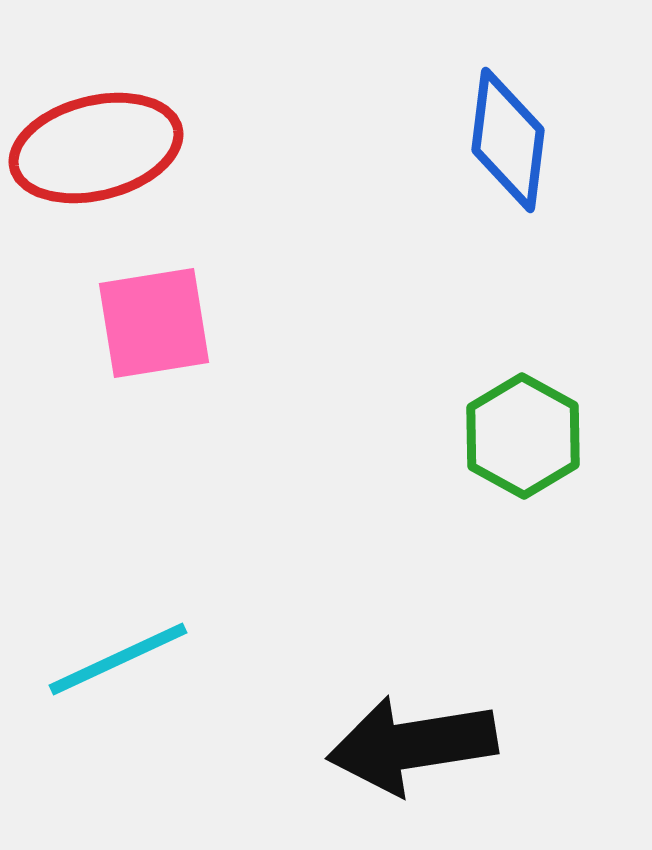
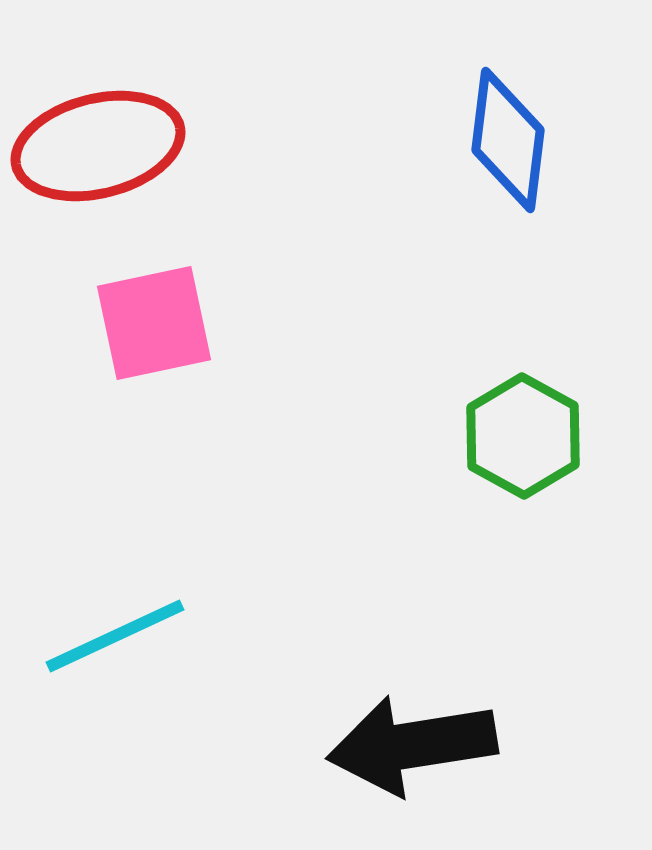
red ellipse: moved 2 px right, 2 px up
pink square: rotated 3 degrees counterclockwise
cyan line: moved 3 px left, 23 px up
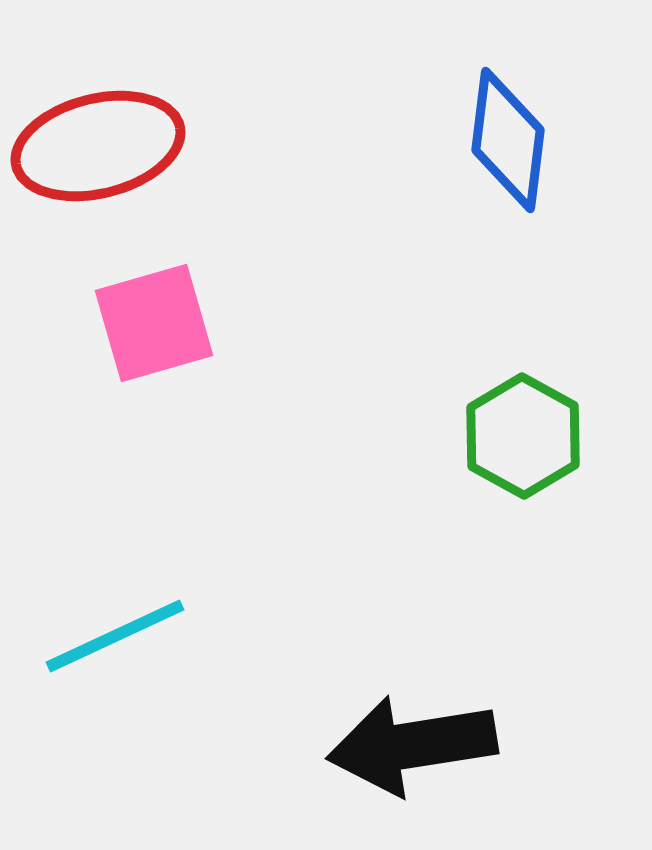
pink square: rotated 4 degrees counterclockwise
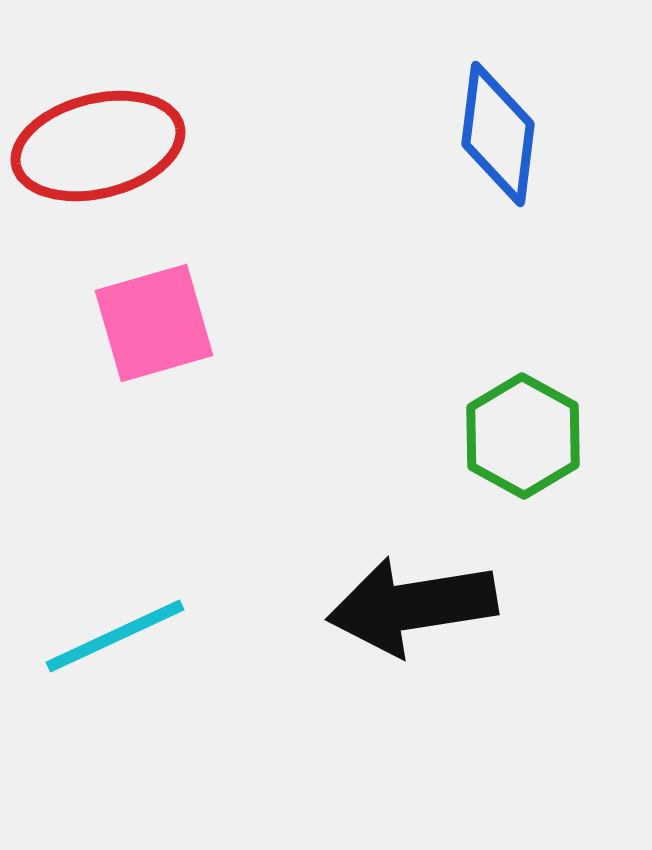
blue diamond: moved 10 px left, 6 px up
black arrow: moved 139 px up
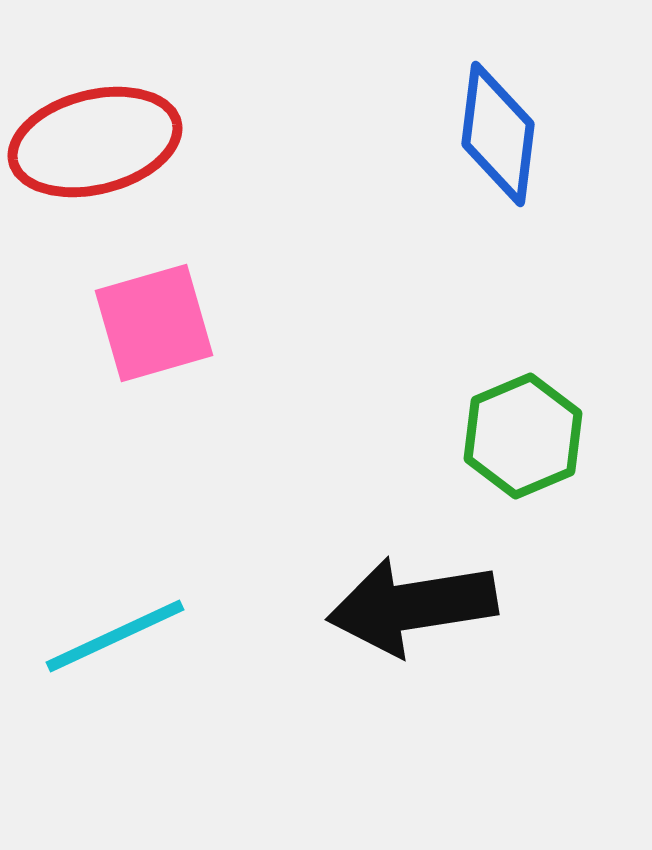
red ellipse: moved 3 px left, 4 px up
green hexagon: rotated 8 degrees clockwise
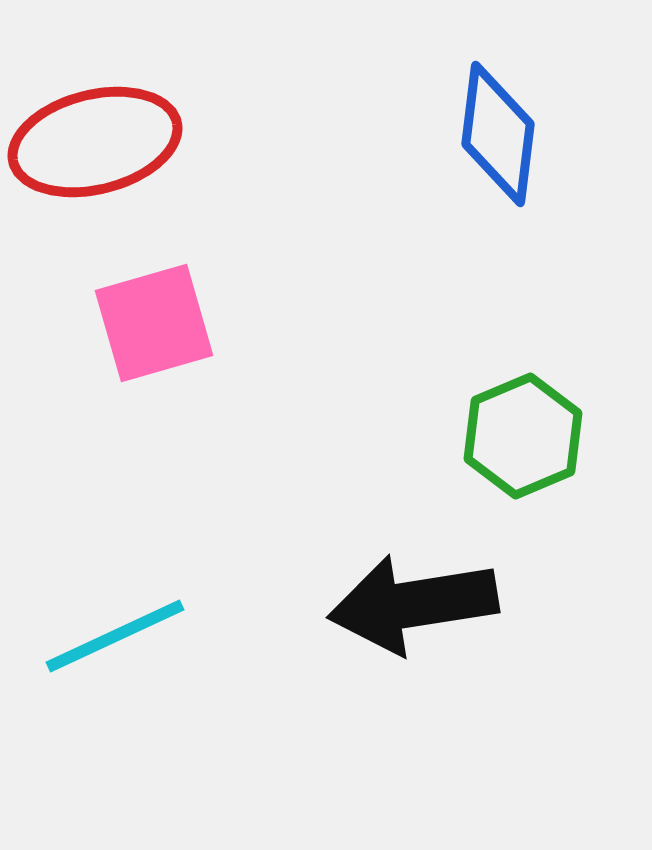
black arrow: moved 1 px right, 2 px up
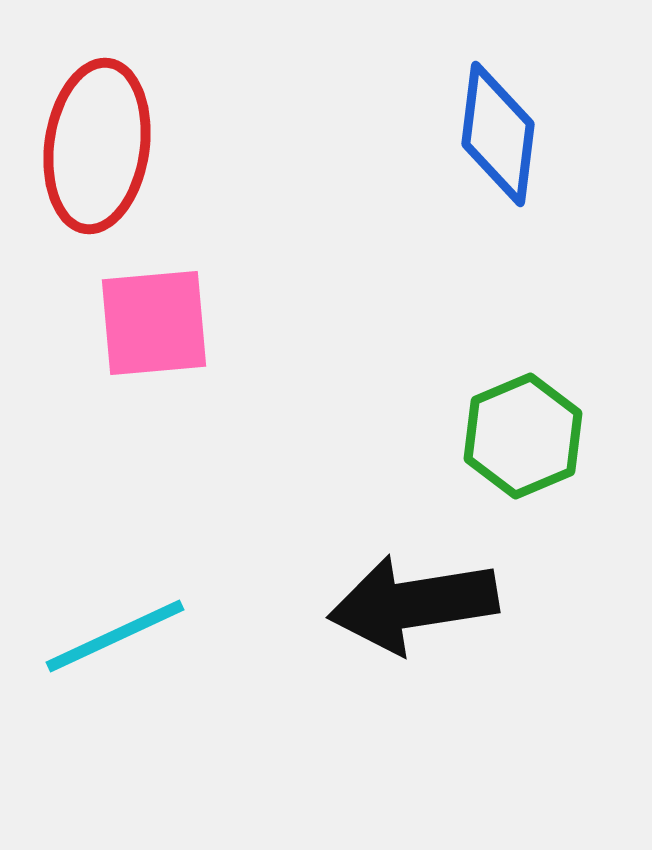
red ellipse: moved 2 px right, 4 px down; rotated 68 degrees counterclockwise
pink square: rotated 11 degrees clockwise
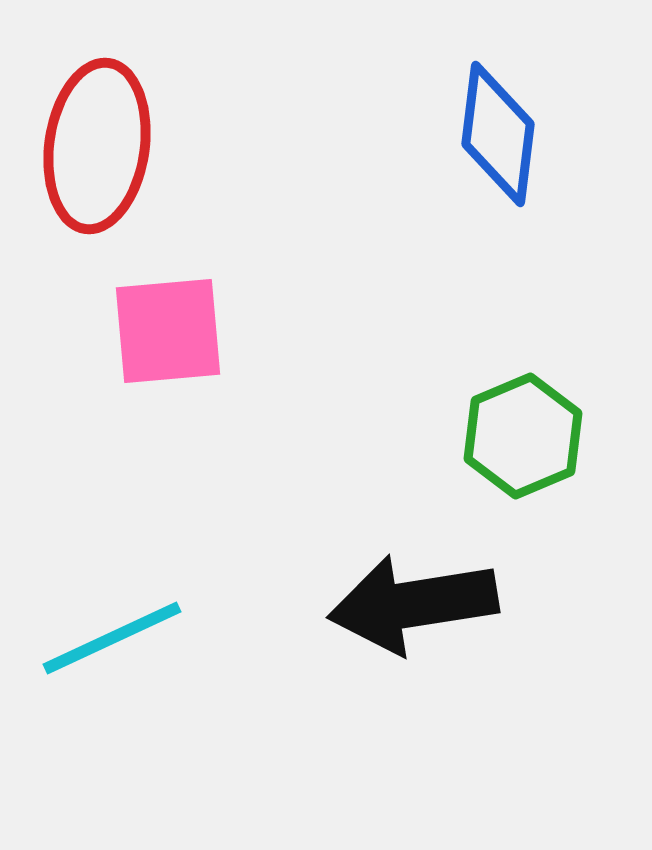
pink square: moved 14 px right, 8 px down
cyan line: moved 3 px left, 2 px down
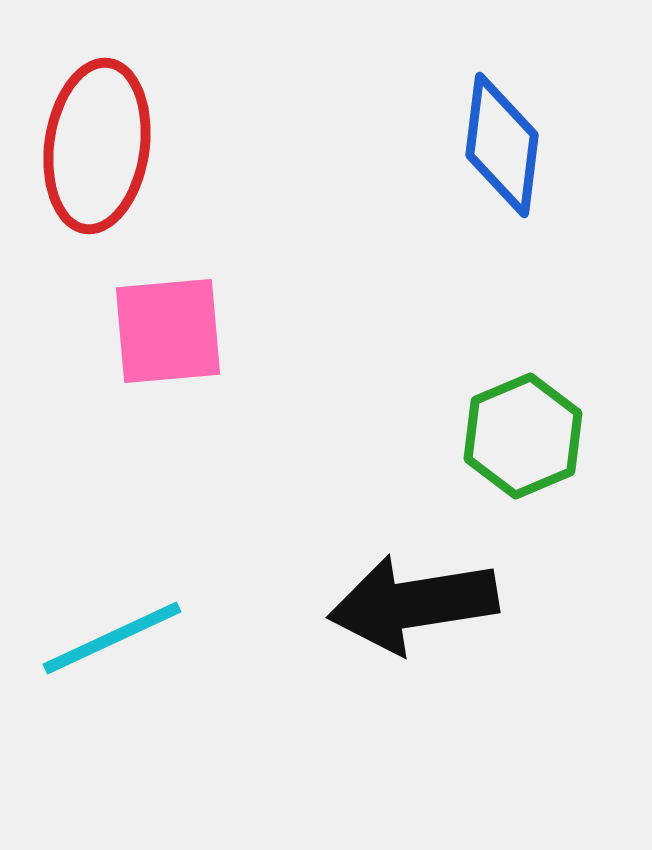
blue diamond: moved 4 px right, 11 px down
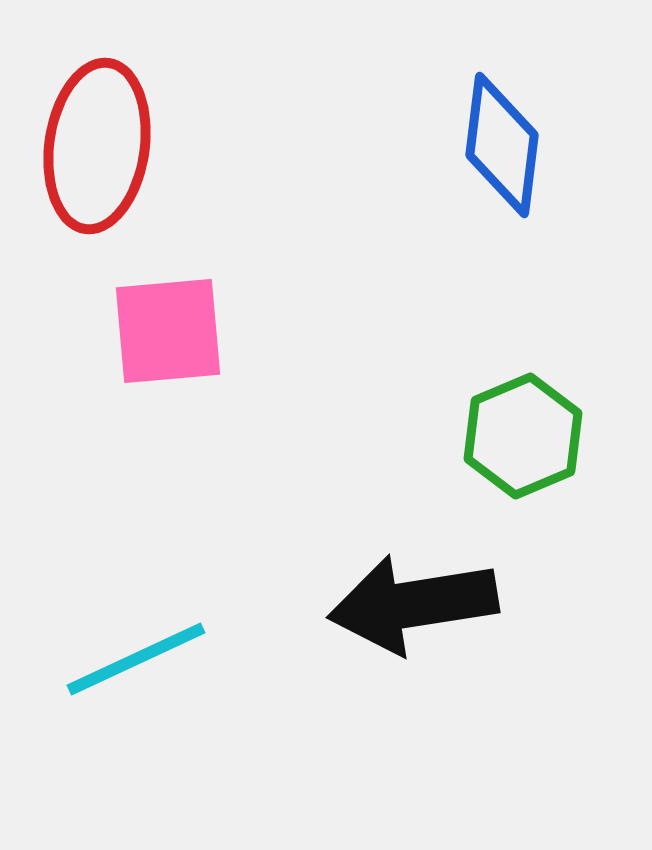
cyan line: moved 24 px right, 21 px down
